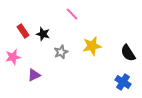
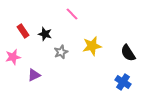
black star: moved 2 px right
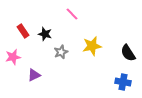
blue cross: rotated 21 degrees counterclockwise
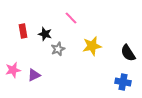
pink line: moved 1 px left, 4 px down
red rectangle: rotated 24 degrees clockwise
gray star: moved 3 px left, 3 px up
pink star: moved 13 px down
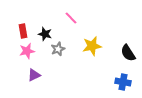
pink star: moved 14 px right, 19 px up
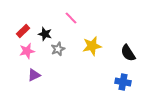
red rectangle: rotated 56 degrees clockwise
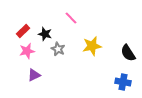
gray star: rotated 24 degrees counterclockwise
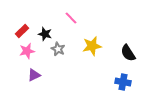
red rectangle: moved 1 px left
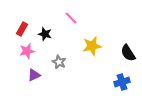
red rectangle: moved 2 px up; rotated 16 degrees counterclockwise
gray star: moved 1 px right, 13 px down
blue cross: moved 1 px left; rotated 28 degrees counterclockwise
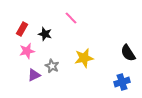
yellow star: moved 8 px left, 12 px down
gray star: moved 7 px left, 4 px down
